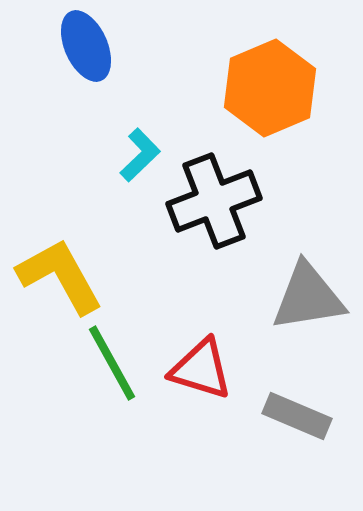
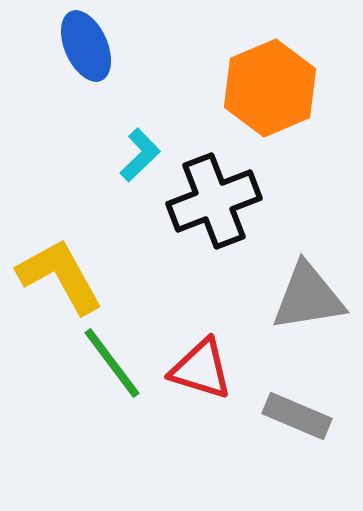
green line: rotated 8 degrees counterclockwise
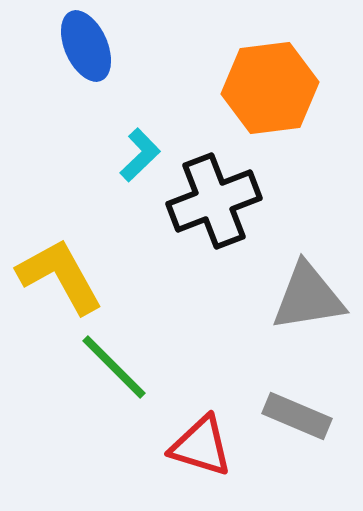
orange hexagon: rotated 16 degrees clockwise
green line: moved 2 px right, 4 px down; rotated 8 degrees counterclockwise
red triangle: moved 77 px down
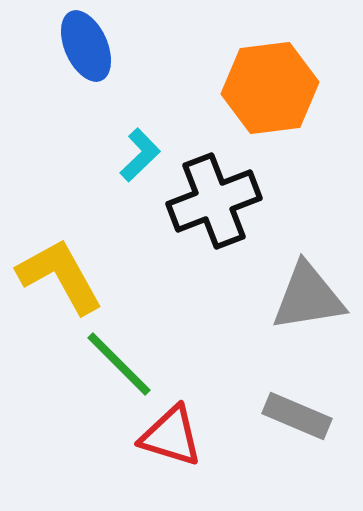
green line: moved 5 px right, 3 px up
red triangle: moved 30 px left, 10 px up
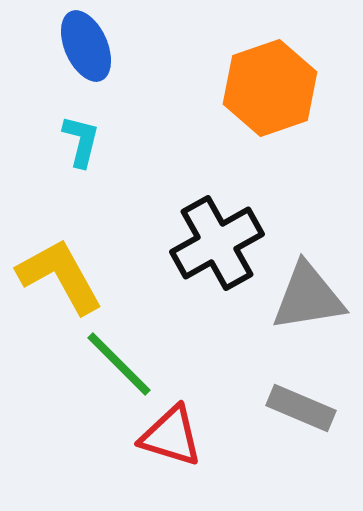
orange hexagon: rotated 12 degrees counterclockwise
cyan L-shape: moved 59 px left, 14 px up; rotated 32 degrees counterclockwise
black cross: moved 3 px right, 42 px down; rotated 8 degrees counterclockwise
gray rectangle: moved 4 px right, 8 px up
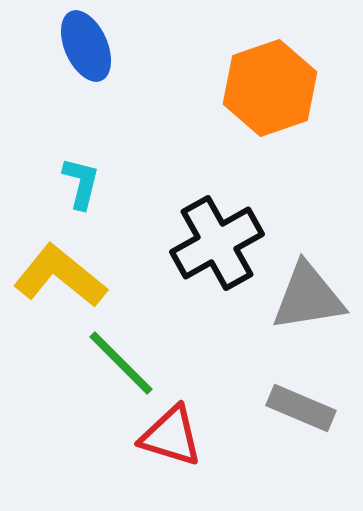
cyan L-shape: moved 42 px down
yellow L-shape: rotated 22 degrees counterclockwise
green line: moved 2 px right, 1 px up
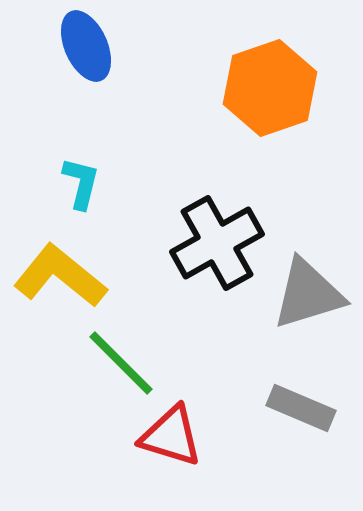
gray triangle: moved 3 px up; rotated 8 degrees counterclockwise
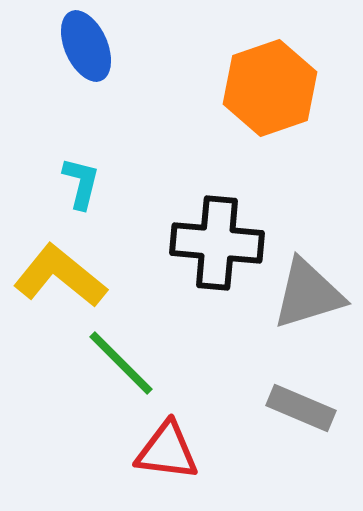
black cross: rotated 34 degrees clockwise
red triangle: moved 4 px left, 15 px down; rotated 10 degrees counterclockwise
